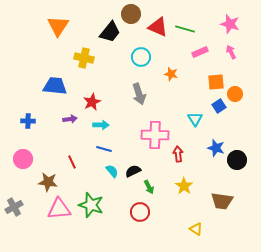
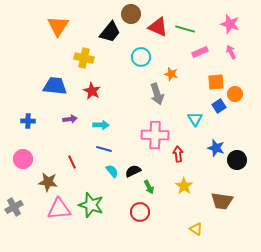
gray arrow: moved 18 px right
red star: moved 11 px up; rotated 18 degrees counterclockwise
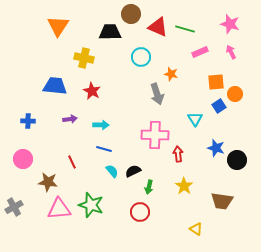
black trapezoid: rotated 130 degrees counterclockwise
green arrow: rotated 40 degrees clockwise
